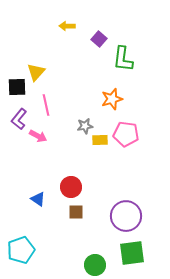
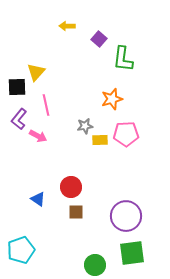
pink pentagon: rotated 10 degrees counterclockwise
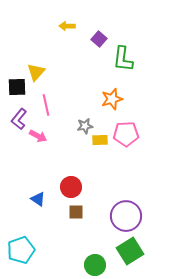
green square: moved 2 px left, 2 px up; rotated 24 degrees counterclockwise
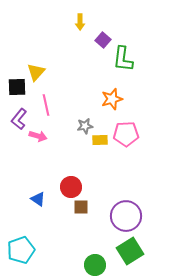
yellow arrow: moved 13 px right, 4 px up; rotated 91 degrees counterclockwise
purple square: moved 4 px right, 1 px down
pink arrow: rotated 12 degrees counterclockwise
brown square: moved 5 px right, 5 px up
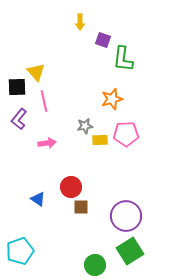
purple square: rotated 21 degrees counterclockwise
yellow triangle: rotated 24 degrees counterclockwise
pink line: moved 2 px left, 4 px up
pink arrow: moved 9 px right, 7 px down; rotated 24 degrees counterclockwise
cyan pentagon: moved 1 px left, 1 px down
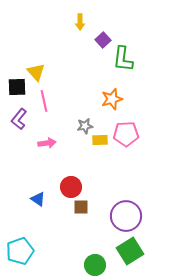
purple square: rotated 28 degrees clockwise
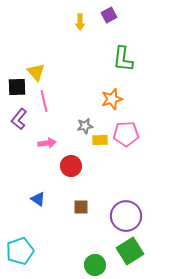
purple square: moved 6 px right, 25 px up; rotated 14 degrees clockwise
red circle: moved 21 px up
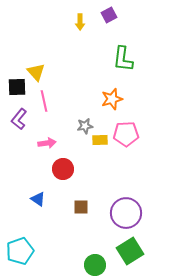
red circle: moved 8 px left, 3 px down
purple circle: moved 3 px up
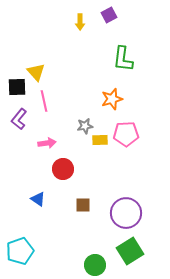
brown square: moved 2 px right, 2 px up
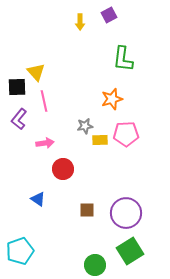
pink arrow: moved 2 px left
brown square: moved 4 px right, 5 px down
